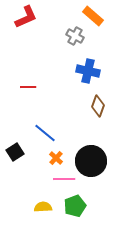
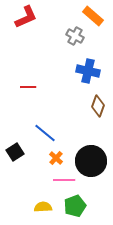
pink line: moved 1 px down
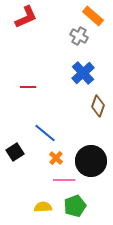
gray cross: moved 4 px right
blue cross: moved 5 px left, 2 px down; rotated 35 degrees clockwise
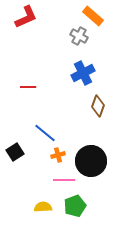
blue cross: rotated 15 degrees clockwise
orange cross: moved 2 px right, 3 px up; rotated 32 degrees clockwise
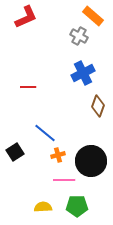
green pentagon: moved 2 px right; rotated 20 degrees clockwise
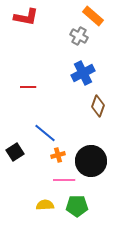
red L-shape: rotated 35 degrees clockwise
yellow semicircle: moved 2 px right, 2 px up
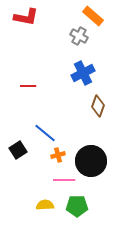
red line: moved 1 px up
black square: moved 3 px right, 2 px up
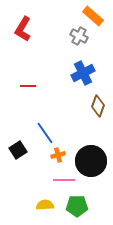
red L-shape: moved 3 px left, 12 px down; rotated 110 degrees clockwise
blue line: rotated 15 degrees clockwise
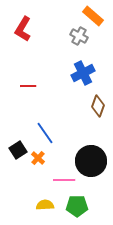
orange cross: moved 20 px left, 3 px down; rotated 32 degrees counterclockwise
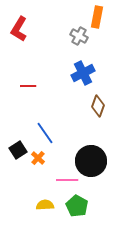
orange rectangle: moved 4 px right, 1 px down; rotated 60 degrees clockwise
red L-shape: moved 4 px left
pink line: moved 3 px right
green pentagon: rotated 30 degrees clockwise
